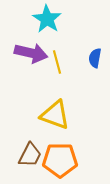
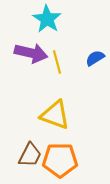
blue semicircle: rotated 48 degrees clockwise
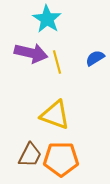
orange pentagon: moved 1 px right, 1 px up
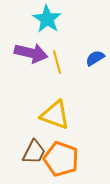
brown trapezoid: moved 4 px right, 3 px up
orange pentagon: rotated 20 degrees clockwise
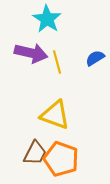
brown trapezoid: moved 1 px right, 1 px down
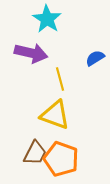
yellow line: moved 3 px right, 17 px down
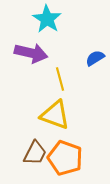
orange pentagon: moved 4 px right, 1 px up
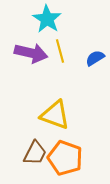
yellow line: moved 28 px up
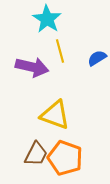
purple arrow: moved 1 px right, 14 px down
blue semicircle: moved 2 px right
brown trapezoid: moved 1 px right, 1 px down
